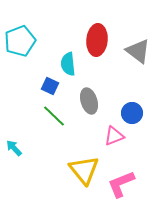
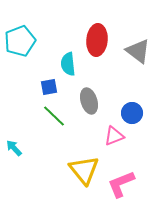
blue square: moved 1 px left, 1 px down; rotated 36 degrees counterclockwise
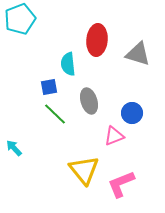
cyan pentagon: moved 22 px up
gray triangle: moved 3 px down; rotated 20 degrees counterclockwise
green line: moved 1 px right, 2 px up
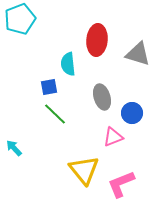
gray ellipse: moved 13 px right, 4 px up
pink triangle: moved 1 px left, 1 px down
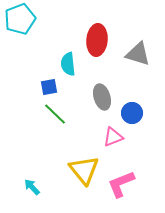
cyan arrow: moved 18 px right, 39 px down
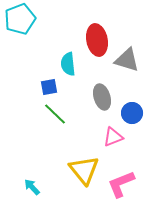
red ellipse: rotated 16 degrees counterclockwise
gray triangle: moved 11 px left, 6 px down
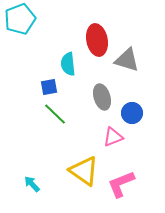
yellow triangle: moved 1 px down; rotated 16 degrees counterclockwise
cyan arrow: moved 3 px up
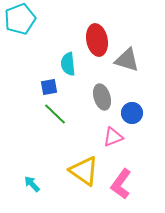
pink L-shape: rotated 32 degrees counterclockwise
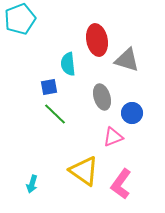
cyan arrow: rotated 120 degrees counterclockwise
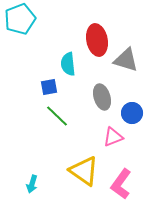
gray triangle: moved 1 px left
green line: moved 2 px right, 2 px down
